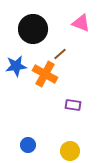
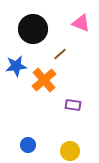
orange cross: moved 1 px left, 6 px down; rotated 20 degrees clockwise
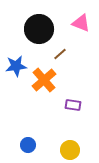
black circle: moved 6 px right
yellow circle: moved 1 px up
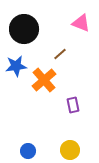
black circle: moved 15 px left
purple rectangle: rotated 70 degrees clockwise
blue circle: moved 6 px down
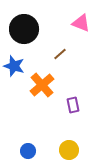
blue star: moved 2 px left; rotated 25 degrees clockwise
orange cross: moved 2 px left, 5 px down
yellow circle: moved 1 px left
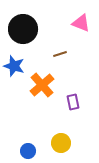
black circle: moved 1 px left
brown line: rotated 24 degrees clockwise
purple rectangle: moved 3 px up
yellow circle: moved 8 px left, 7 px up
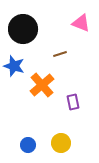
blue circle: moved 6 px up
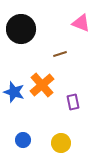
black circle: moved 2 px left
blue star: moved 26 px down
blue circle: moved 5 px left, 5 px up
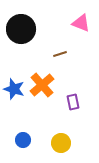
blue star: moved 3 px up
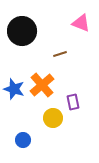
black circle: moved 1 px right, 2 px down
yellow circle: moved 8 px left, 25 px up
